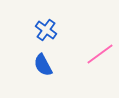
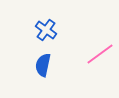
blue semicircle: rotated 40 degrees clockwise
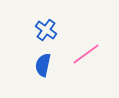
pink line: moved 14 px left
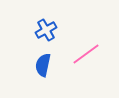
blue cross: rotated 25 degrees clockwise
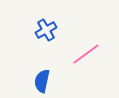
blue semicircle: moved 1 px left, 16 px down
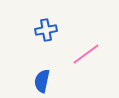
blue cross: rotated 20 degrees clockwise
